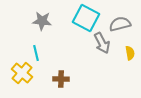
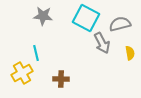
gray star: moved 1 px right, 5 px up
yellow cross: rotated 20 degrees clockwise
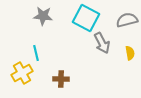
gray semicircle: moved 7 px right, 4 px up
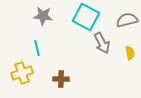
cyan square: moved 1 px up
cyan line: moved 1 px right, 5 px up
yellow cross: rotated 10 degrees clockwise
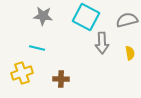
gray arrow: rotated 25 degrees clockwise
cyan line: rotated 63 degrees counterclockwise
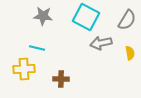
gray semicircle: rotated 135 degrees clockwise
gray arrow: moved 1 px left; rotated 80 degrees clockwise
yellow cross: moved 2 px right, 4 px up; rotated 15 degrees clockwise
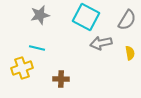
gray star: moved 3 px left, 1 px up; rotated 18 degrees counterclockwise
yellow cross: moved 2 px left, 1 px up; rotated 15 degrees counterclockwise
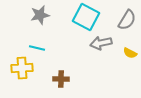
yellow semicircle: rotated 128 degrees clockwise
yellow cross: rotated 15 degrees clockwise
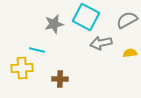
gray star: moved 14 px right, 9 px down
gray semicircle: rotated 150 degrees counterclockwise
cyan line: moved 2 px down
yellow semicircle: rotated 144 degrees clockwise
brown cross: moved 1 px left
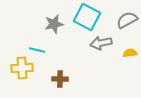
cyan square: moved 1 px right
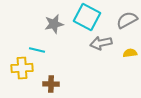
brown cross: moved 9 px left, 5 px down
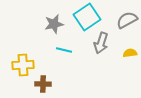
cyan square: rotated 28 degrees clockwise
gray arrow: rotated 60 degrees counterclockwise
cyan line: moved 27 px right
yellow cross: moved 1 px right, 3 px up
brown cross: moved 8 px left
